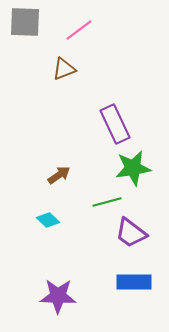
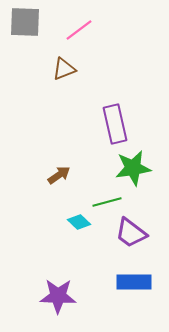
purple rectangle: rotated 12 degrees clockwise
cyan diamond: moved 31 px right, 2 px down
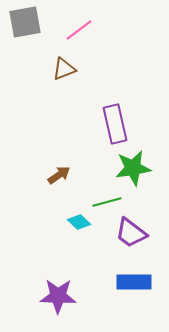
gray square: rotated 12 degrees counterclockwise
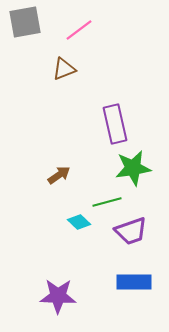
purple trapezoid: moved 2 px up; rotated 56 degrees counterclockwise
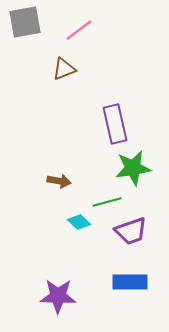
brown arrow: moved 6 px down; rotated 45 degrees clockwise
blue rectangle: moved 4 px left
